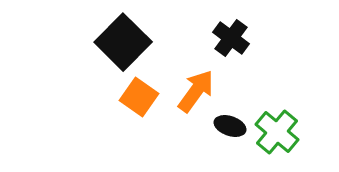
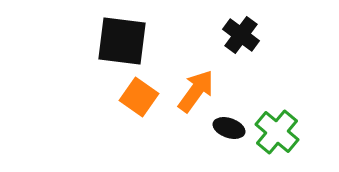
black cross: moved 10 px right, 3 px up
black square: moved 1 px left, 1 px up; rotated 38 degrees counterclockwise
black ellipse: moved 1 px left, 2 px down
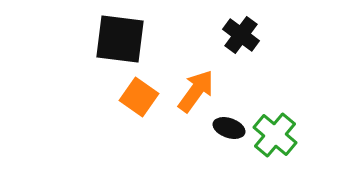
black square: moved 2 px left, 2 px up
green cross: moved 2 px left, 3 px down
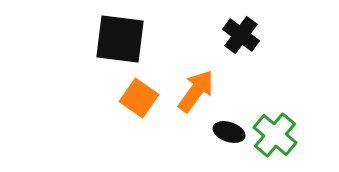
orange square: moved 1 px down
black ellipse: moved 4 px down
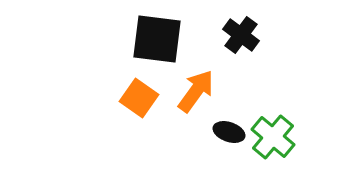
black square: moved 37 px right
green cross: moved 2 px left, 2 px down
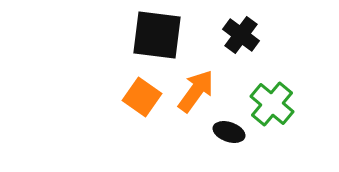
black square: moved 4 px up
orange square: moved 3 px right, 1 px up
green cross: moved 1 px left, 33 px up
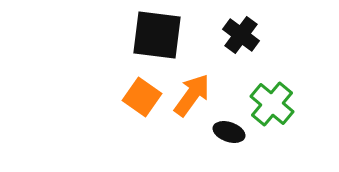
orange arrow: moved 4 px left, 4 px down
